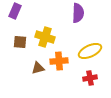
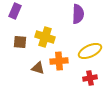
purple semicircle: moved 1 px down
brown triangle: rotated 32 degrees clockwise
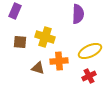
red cross: moved 1 px left, 2 px up; rotated 16 degrees counterclockwise
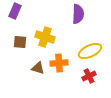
orange cross: moved 2 px down
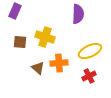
brown triangle: rotated 24 degrees clockwise
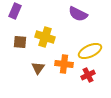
purple semicircle: rotated 114 degrees clockwise
orange cross: moved 5 px right, 1 px down; rotated 12 degrees clockwise
brown triangle: rotated 24 degrees clockwise
red cross: moved 1 px left, 1 px up
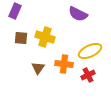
brown square: moved 1 px right, 4 px up
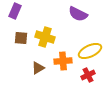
orange cross: moved 1 px left, 3 px up; rotated 12 degrees counterclockwise
brown triangle: rotated 24 degrees clockwise
